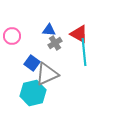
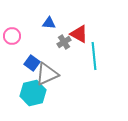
blue triangle: moved 7 px up
gray cross: moved 9 px right, 1 px up
cyan line: moved 10 px right, 4 px down
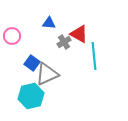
cyan hexagon: moved 2 px left, 3 px down
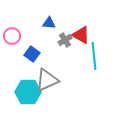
red triangle: moved 2 px right, 1 px down
gray cross: moved 1 px right, 2 px up
blue square: moved 9 px up
gray triangle: moved 6 px down
cyan hexagon: moved 3 px left, 4 px up; rotated 15 degrees clockwise
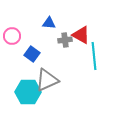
gray cross: rotated 24 degrees clockwise
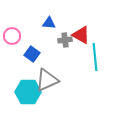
cyan line: moved 1 px right, 1 px down
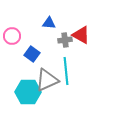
cyan line: moved 29 px left, 14 px down
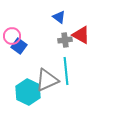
blue triangle: moved 10 px right, 6 px up; rotated 32 degrees clockwise
blue square: moved 13 px left, 8 px up
cyan hexagon: rotated 25 degrees clockwise
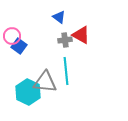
gray triangle: moved 2 px left, 2 px down; rotated 30 degrees clockwise
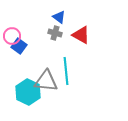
gray cross: moved 10 px left, 7 px up; rotated 24 degrees clockwise
gray triangle: moved 1 px right, 1 px up
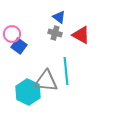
pink circle: moved 2 px up
